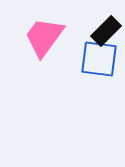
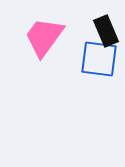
black rectangle: rotated 68 degrees counterclockwise
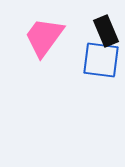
blue square: moved 2 px right, 1 px down
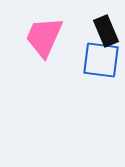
pink trapezoid: rotated 12 degrees counterclockwise
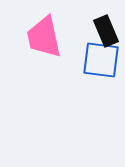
pink trapezoid: rotated 36 degrees counterclockwise
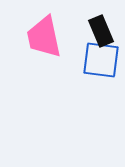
black rectangle: moved 5 px left
